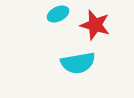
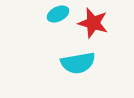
red star: moved 2 px left, 2 px up
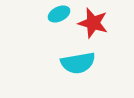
cyan ellipse: moved 1 px right
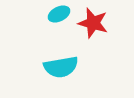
cyan semicircle: moved 17 px left, 4 px down
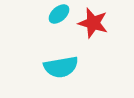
cyan ellipse: rotated 15 degrees counterclockwise
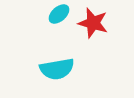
cyan semicircle: moved 4 px left, 2 px down
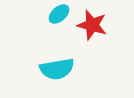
red star: moved 1 px left, 2 px down
